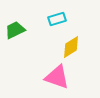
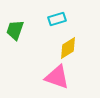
green trapezoid: rotated 45 degrees counterclockwise
yellow diamond: moved 3 px left, 1 px down
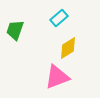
cyan rectangle: moved 2 px right, 1 px up; rotated 24 degrees counterclockwise
pink triangle: rotated 40 degrees counterclockwise
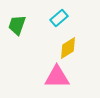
green trapezoid: moved 2 px right, 5 px up
pink triangle: rotated 20 degrees clockwise
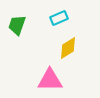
cyan rectangle: rotated 18 degrees clockwise
pink triangle: moved 7 px left, 3 px down
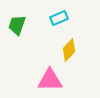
yellow diamond: moved 1 px right, 2 px down; rotated 15 degrees counterclockwise
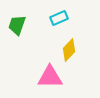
pink triangle: moved 3 px up
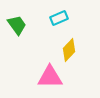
green trapezoid: rotated 125 degrees clockwise
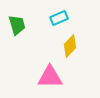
green trapezoid: rotated 20 degrees clockwise
yellow diamond: moved 1 px right, 4 px up
